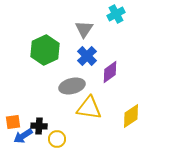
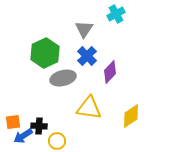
green hexagon: moved 3 px down
purple diamond: rotated 10 degrees counterclockwise
gray ellipse: moved 9 px left, 8 px up
yellow circle: moved 2 px down
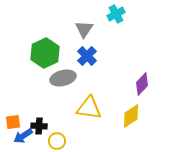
purple diamond: moved 32 px right, 12 px down
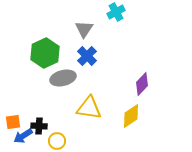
cyan cross: moved 2 px up
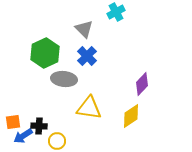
gray triangle: rotated 18 degrees counterclockwise
gray ellipse: moved 1 px right, 1 px down; rotated 20 degrees clockwise
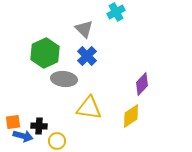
blue arrow: rotated 132 degrees counterclockwise
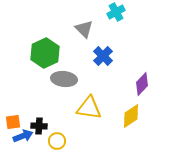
blue cross: moved 16 px right
blue arrow: rotated 36 degrees counterclockwise
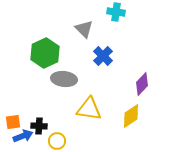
cyan cross: rotated 36 degrees clockwise
yellow triangle: moved 1 px down
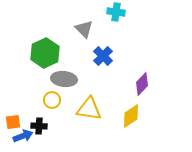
yellow circle: moved 5 px left, 41 px up
